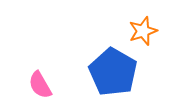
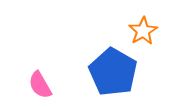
orange star: rotated 12 degrees counterclockwise
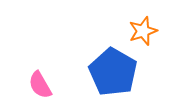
orange star: rotated 12 degrees clockwise
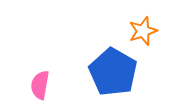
pink semicircle: rotated 40 degrees clockwise
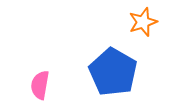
orange star: moved 9 px up
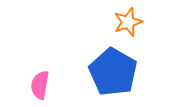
orange star: moved 15 px left
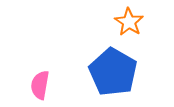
orange star: moved 1 px right; rotated 20 degrees counterclockwise
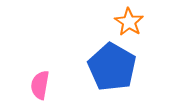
blue pentagon: moved 1 px left, 5 px up
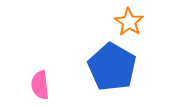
pink semicircle: rotated 16 degrees counterclockwise
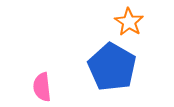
pink semicircle: moved 2 px right, 2 px down
